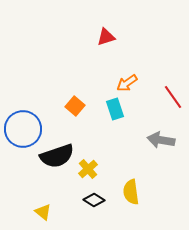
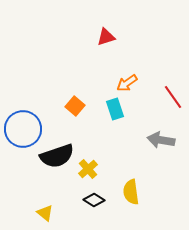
yellow triangle: moved 2 px right, 1 px down
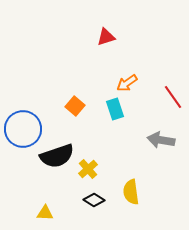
yellow triangle: rotated 36 degrees counterclockwise
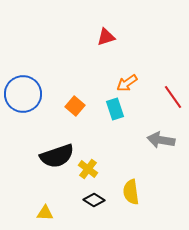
blue circle: moved 35 px up
yellow cross: rotated 12 degrees counterclockwise
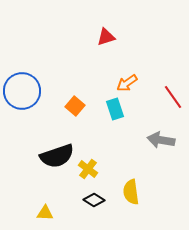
blue circle: moved 1 px left, 3 px up
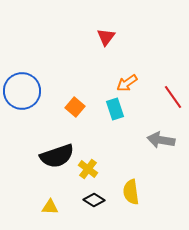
red triangle: rotated 36 degrees counterclockwise
orange square: moved 1 px down
yellow triangle: moved 5 px right, 6 px up
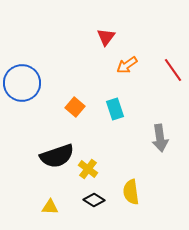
orange arrow: moved 18 px up
blue circle: moved 8 px up
red line: moved 27 px up
gray arrow: moved 1 px left, 2 px up; rotated 108 degrees counterclockwise
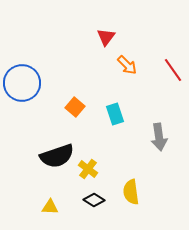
orange arrow: rotated 100 degrees counterclockwise
cyan rectangle: moved 5 px down
gray arrow: moved 1 px left, 1 px up
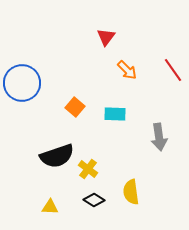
orange arrow: moved 5 px down
cyan rectangle: rotated 70 degrees counterclockwise
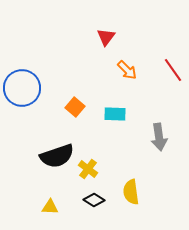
blue circle: moved 5 px down
